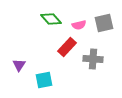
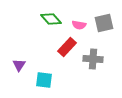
pink semicircle: rotated 24 degrees clockwise
cyan square: rotated 18 degrees clockwise
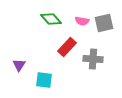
pink semicircle: moved 3 px right, 4 px up
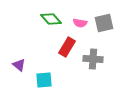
pink semicircle: moved 2 px left, 2 px down
red rectangle: rotated 12 degrees counterclockwise
purple triangle: rotated 24 degrees counterclockwise
cyan square: rotated 12 degrees counterclockwise
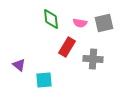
green diamond: rotated 35 degrees clockwise
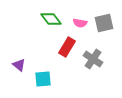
green diamond: rotated 30 degrees counterclockwise
gray cross: rotated 30 degrees clockwise
cyan square: moved 1 px left, 1 px up
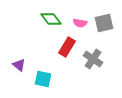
cyan square: rotated 18 degrees clockwise
